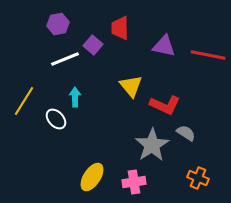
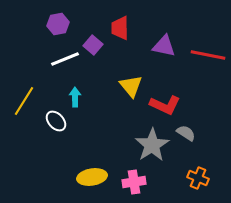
white ellipse: moved 2 px down
yellow ellipse: rotated 48 degrees clockwise
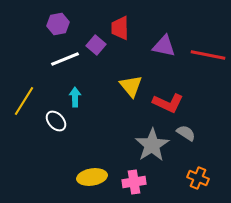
purple square: moved 3 px right
red L-shape: moved 3 px right, 2 px up
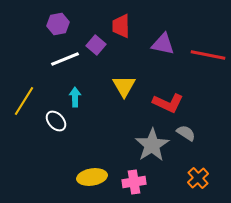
red trapezoid: moved 1 px right, 2 px up
purple triangle: moved 1 px left, 2 px up
yellow triangle: moved 7 px left; rotated 10 degrees clockwise
orange cross: rotated 25 degrees clockwise
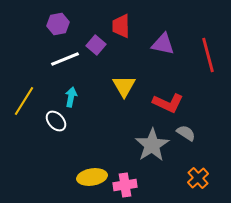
red line: rotated 64 degrees clockwise
cyan arrow: moved 4 px left; rotated 12 degrees clockwise
pink cross: moved 9 px left, 3 px down
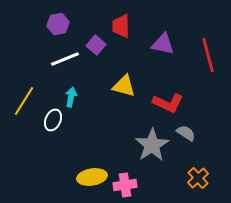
yellow triangle: rotated 45 degrees counterclockwise
white ellipse: moved 3 px left, 1 px up; rotated 65 degrees clockwise
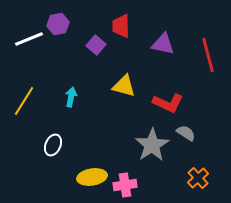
white line: moved 36 px left, 20 px up
white ellipse: moved 25 px down
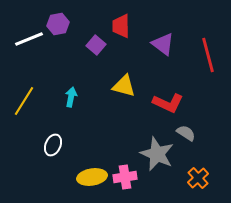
purple triangle: rotated 25 degrees clockwise
gray star: moved 5 px right, 9 px down; rotated 16 degrees counterclockwise
pink cross: moved 8 px up
